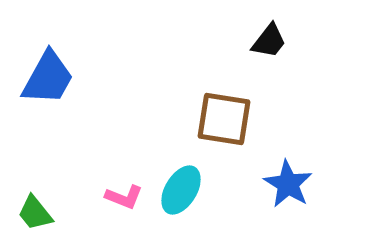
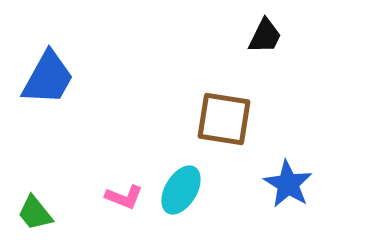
black trapezoid: moved 4 px left, 5 px up; rotated 12 degrees counterclockwise
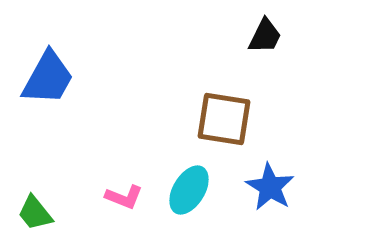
blue star: moved 18 px left, 3 px down
cyan ellipse: moved 8 px right
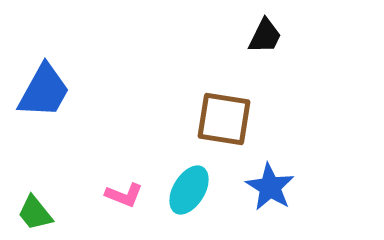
blue trapezoid: moved 4 px left, 13 px down
pink L-shape: moved 2 px up
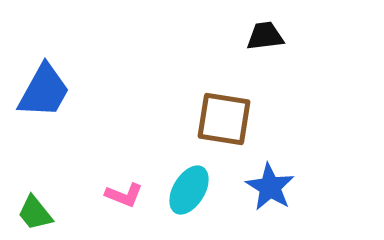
black trapezoid: rotated 123 degrees counterclockwise
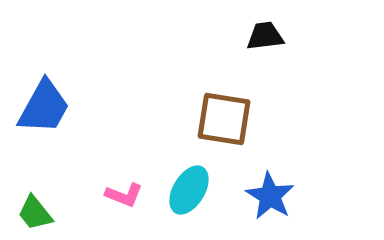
blue trapezoid: moved 16 px down
blue star: moved 9 px down
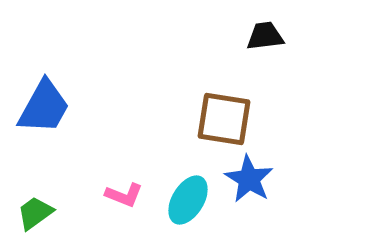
cyan ellipse: moved 1 px left, 10 px down
blue star: moved 21 px left, 17 px up
green trapezoid: rotated 93 degrees clockwise
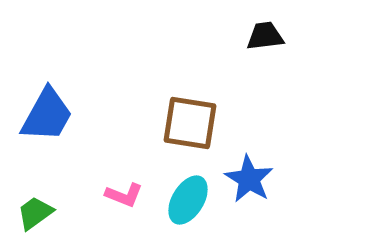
blue trapezoid: moved 3 px right, 8 px down
brown square: moved 34 px left, 4 px down
